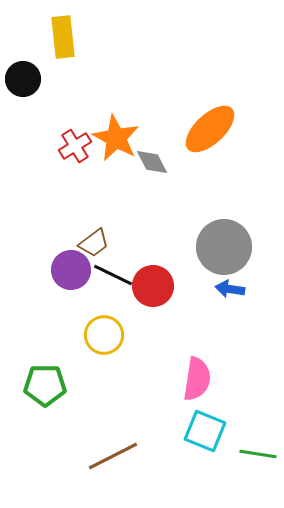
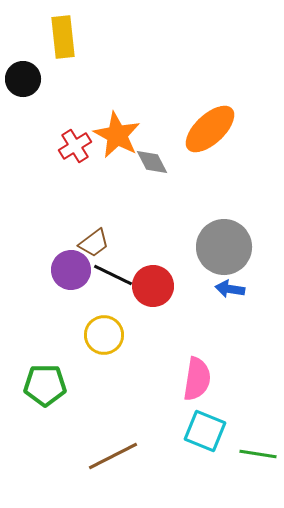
orange star: moved 1 px right, 3 px up
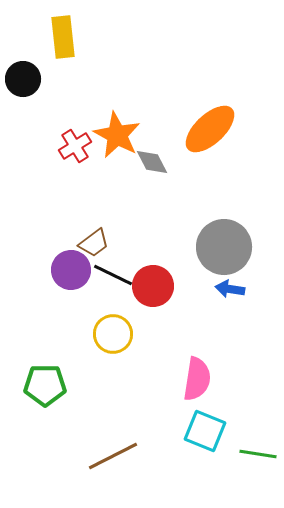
yellow circle: moved 9 px right, 1 px up
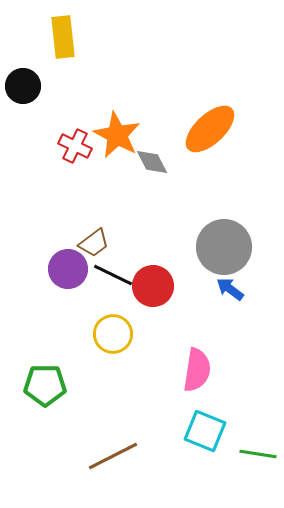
black circle: moved 7 px down
red cross: rotated 32 degrees counterclockwise
purple circle: moved 3 px left, 1 px up
blue arrow: rotated 28 degrees clockwise
pink semicircle: moved 9 px up
